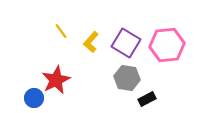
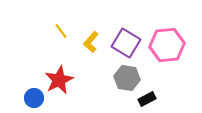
red star: moved 3 px right
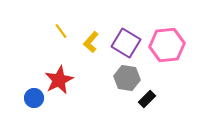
black rectangle: rotated 18 degrees counterclockwise
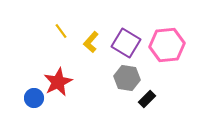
red star: moved 1 px left, 2 px down
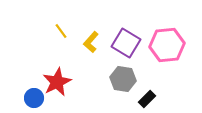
gray hexagon: moved 4 px left, 1 px down
red star: moved 1 px left
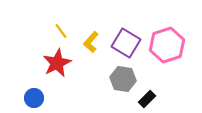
pink hexagon: rotated 12 degrees counterclockwise
red star: moved 19 px up
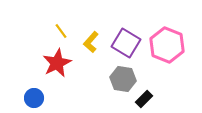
pink hexagon: rotated 20 degrees counterclockwise
black rectangle: moved 3 px left
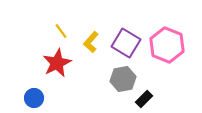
gray hexagon: rotated 20 degrees counterclockwise
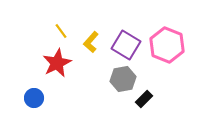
purple square: moved 2 px down
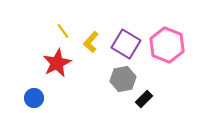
yellow line: moved 2 px right
purple square: moved 1 px up
